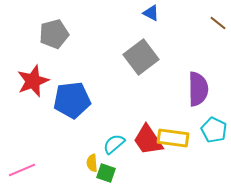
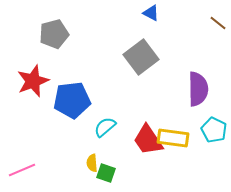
cyan semicircle: moved 9 px left, 17 px up
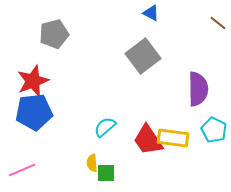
gray square: moved 2 px right, 1 px up
blue pentagon: moved 38 px left, 12 px down
green square: rotated 18 degrees counterclockwise
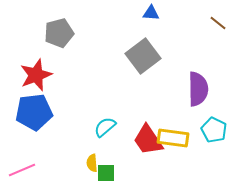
blue triangle: rotated 24 degrees counterclockwise
gray pentagon: moved 5 px right, 1 px up
red star: moved 3 px right, 6 px up
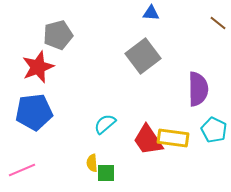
gray pentagon: moved 1 px left, 2 px down
red star: moved 2 px right, 8 px up
cyan semicircle: moved 3 px up
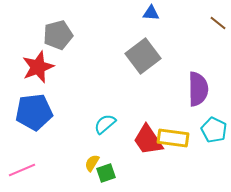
yellow semicircle: rotated 36 degrees clockwise
green square: rotated 18 degrees counterclockwise
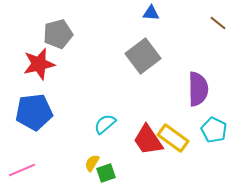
gray pentagon: moved 1 px up
red star: moved 1 px right, 3 px up; rotated 8 degrees clockwise
yellow rectangle: rotated 28 degrees clockwise
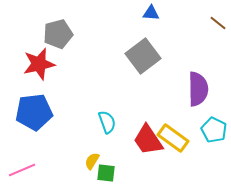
cyan semicircle: moved 2 px right, 2 px up; rotated 110 degrees clockwise
yellow semicircle: moved 2 px up
green square: rotated 24 degrees clockwise
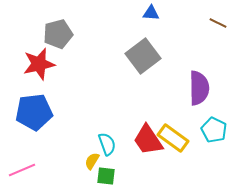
brown line: rotated 12 degrees counterclockwise
purple semicircle: moved 1 px right, 1 px up
cyan semicircle: moved 22 px down
green square: moved 3 px down
